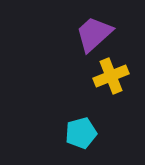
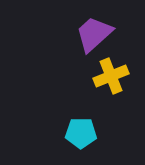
cyan pentagon: rotated 16 degrees clockwise
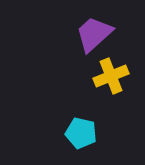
cyan pentagon: rotated 12 degrees clockwise
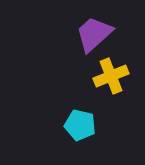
cyan pentagon: moved 1 px left, 8 px up
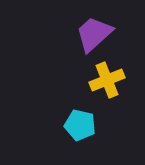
yellow cross: moved 4 px left, 4 px down
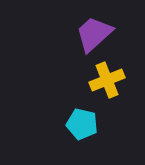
cyan pentagon: moved 2 px right, 1 px up
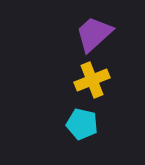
yellow cross: moved 15 px left
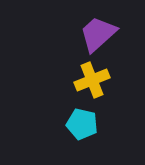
purple trapezoid: moved 4 px right
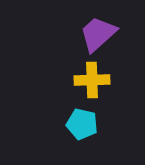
yellow cross: rotated 20 degrees clockwise
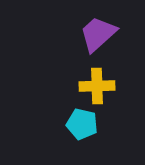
yellow cross: moved 5 px right, 6 px down
